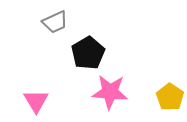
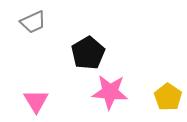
gray trapezoid: moved 22 px left
yellow pentagon: moved 2 px left
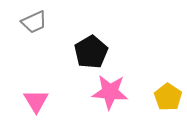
gray trapezoid: moved 1 px right
black pentagon: moved 3 px right, 1 px up
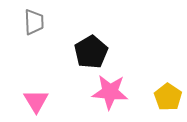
gray trapezoid: rotated 68 degrees counterclockwise
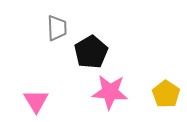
gray trapezoid: moved 23 px right, 6 px down
yellow pentagon: moved 2 px left, 3 px up
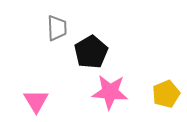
yellow pentagon: rotated 16 degrees clockwise
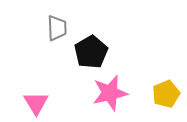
pink star: moved 1 px down; rotated 18 degrees counterclockwise
pink triangle: moved 2 px down
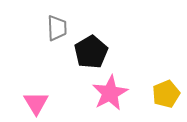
pink star: rotated 15 degrees counterclockwise
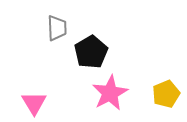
pink triangle: moved 2 px left
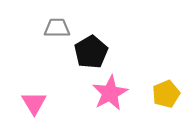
gray trapezoid: rotated 88 degrees counterclockwise
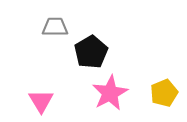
gray trapezoid: moved 2 px left, 1 px up
yellow pentagon: moved 2 px left, 1 px up
pink triangle: moved 7 px right, 2 px up
